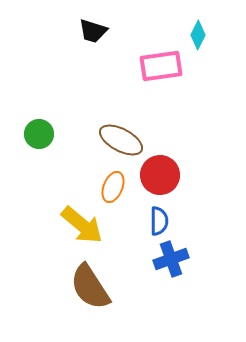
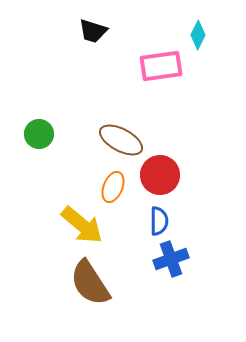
brown semicircle: moved 4 px up
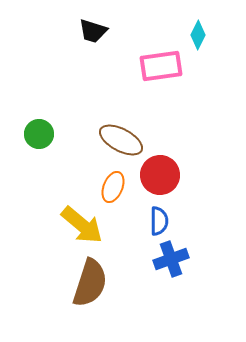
brown semicircle: rotated 129 degrees counterclockwise
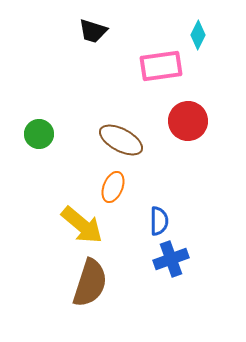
red circle: moved 28 px right, 54 px up
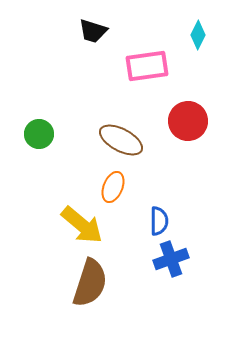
pink rectangle: moved 14 px left
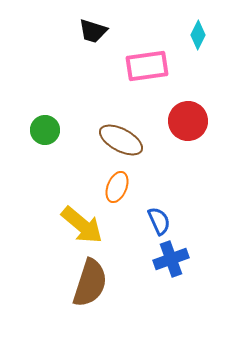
green circle: moved 6 px right, 4 px up
orange ellipse: moved 4 px right
blue semicircle: rotated 24 degrees counterclockwise
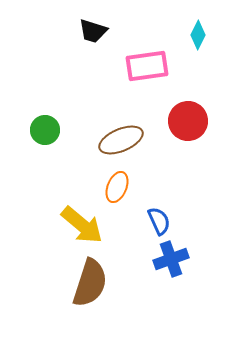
brown ellipse: rotated 51 degrees counterclockwise
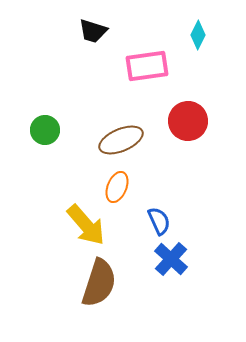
yellow arrow: moved 4 px right; rotated 9 degrees clockwise
blue cross: rotated 28 degrees counterclockwise
brown semicircle: moved 9 px right
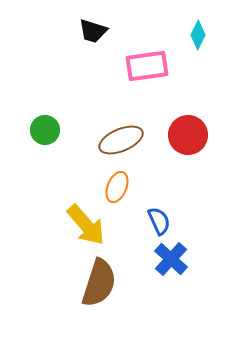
red circle: moved 14 px down
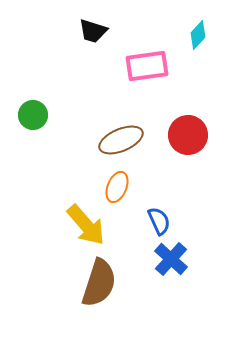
cyan diamond: rotated 16 degrees clockwise
green circle: moved 12 px left, 15 px up
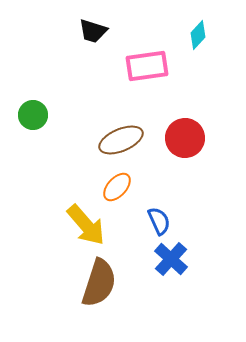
red circle: moved 3 px left, 3 px down
orange ellipse: rotated 20 degrees clockwise
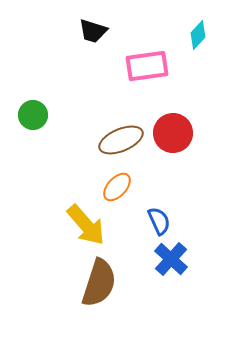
red circle: moved 12 px left, 5 px up
